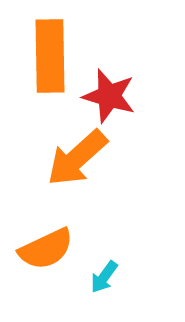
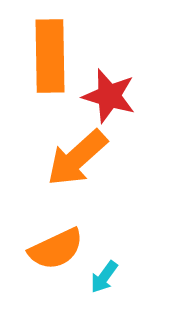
orange semicircle: moved 10 px right
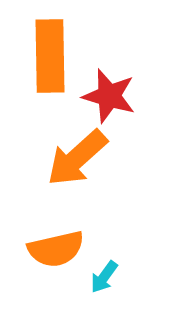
orange semicircle: rotated 12 degrees clockwise
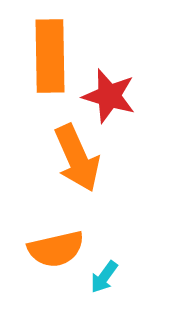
orange arrow: rotated 72 degrees counterclockwise
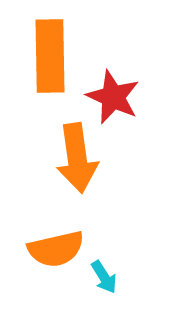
red star: moved 4 px right, 1 px down; rotated 8 degrees clockwise
orange arrow: rotated 16 degrees clockwise
cyan arrow: rotated 68 degrees counterclockwise
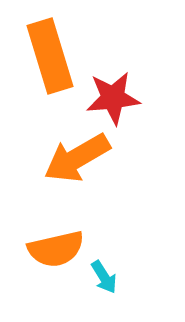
orange rectangle: rotated 16 degrees counterclockwise
red star: moved 1 px down; rotated 30 degrees counterclockwise
orange arrow: rotated 68 degrees clockwise
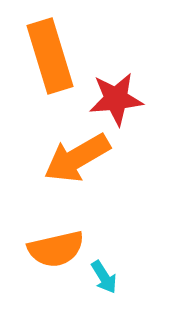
red star: moved 3 px right, 1 px down
